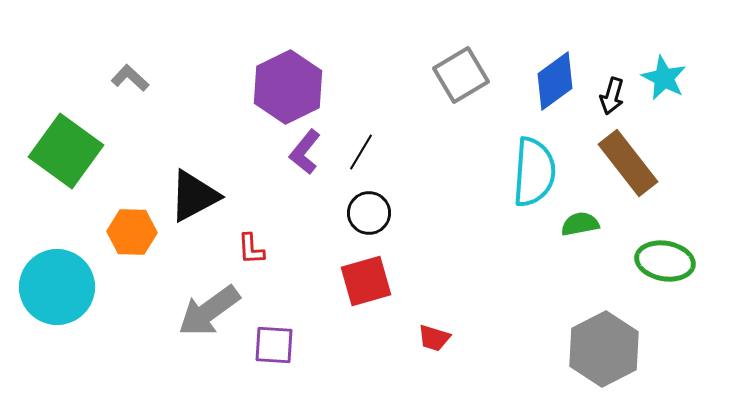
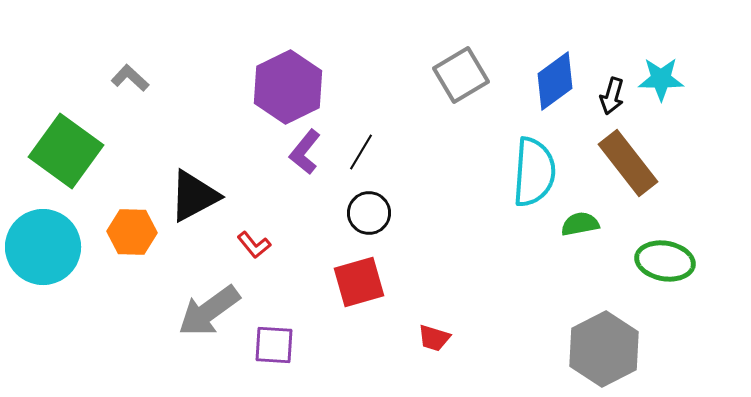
cyan star: moved 3 px left, 1 px down; rotated 27 degrees counterclockwise
red L-shape: moved 3 px right, 4 px up; rotated 36 degrees counterclockwise
red square: moved 7 px left, 1 px down
cyan circle: moved 14 px left, 40 px up
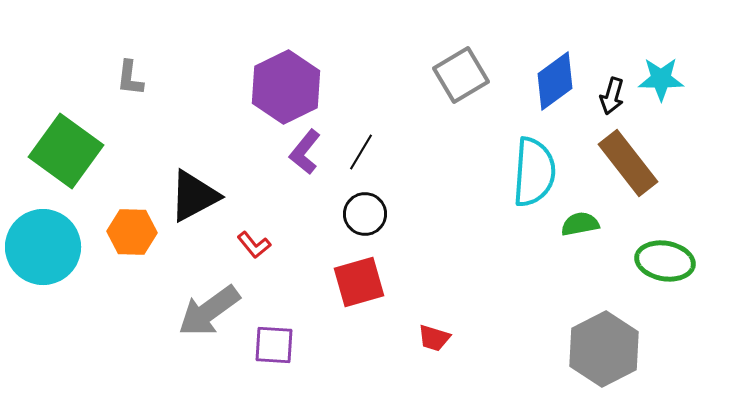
gray L-shape: rotated 126 degrees counterclockwise
purple hexagon: moved 2 px left
black circle: moved 4 px left, 1 px down
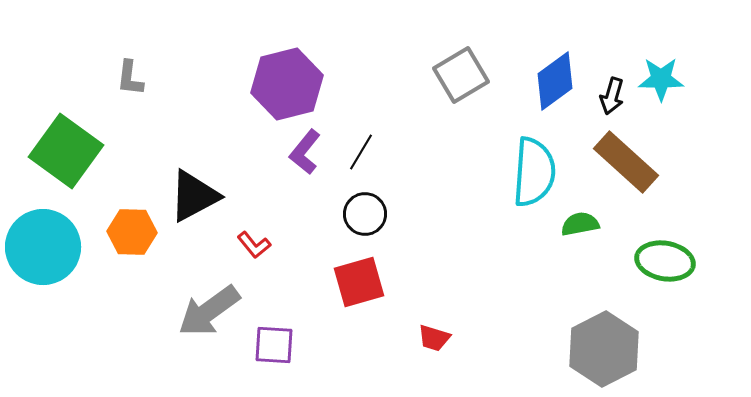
purple hexagon: moved 1 px right, 3 px up; rotated 12 degrees clockwise
brown rectangle: moved 2 px left, 1 px up; rotated 10 degrees counterclockwise
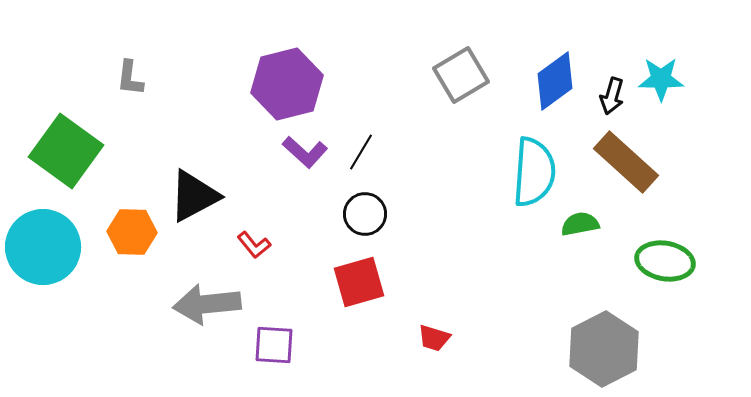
purple L-shape: rotated 87 degrees counterclockwise
gray arrow: moved 2 px left, 7 px up; rotated 30 degrees clockwise
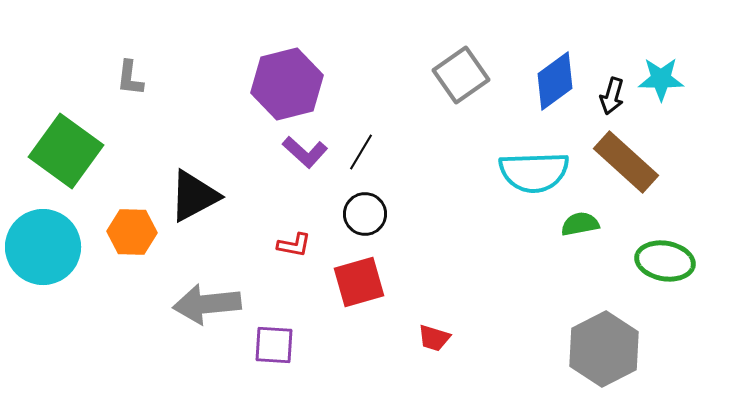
gray square: rotated 4 degrees counterclockwise
cyan semicircle: rotated 84 degrees clockwise
red L-shape: moved 40 px right; rotated 40 degrees counterclockwise
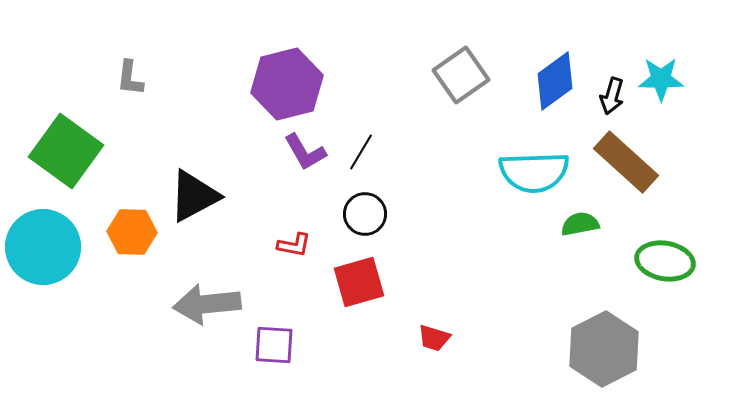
purple L-shape: rotated 18 degrees clockwise
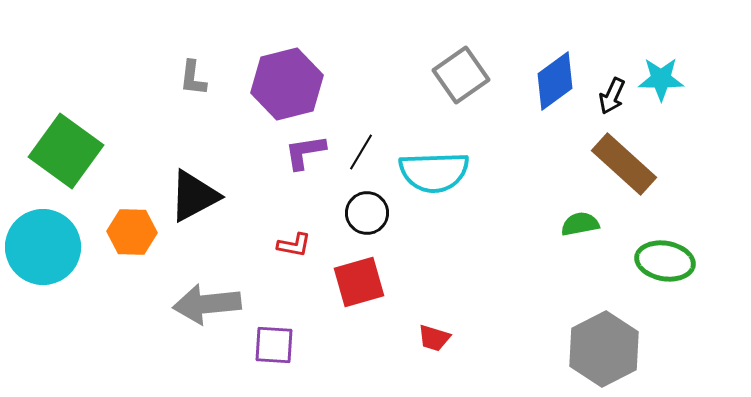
gray L-shape: moved 63 px right
black arrow: rotated 9 degrees clockwise
purple L-shape: rotated 111 degrees clockwise
brown rectangle: moved 2 px left, 2 px down
cyan semicircle: moved 100 px left
black circle: moved 2 px right, 1 px up
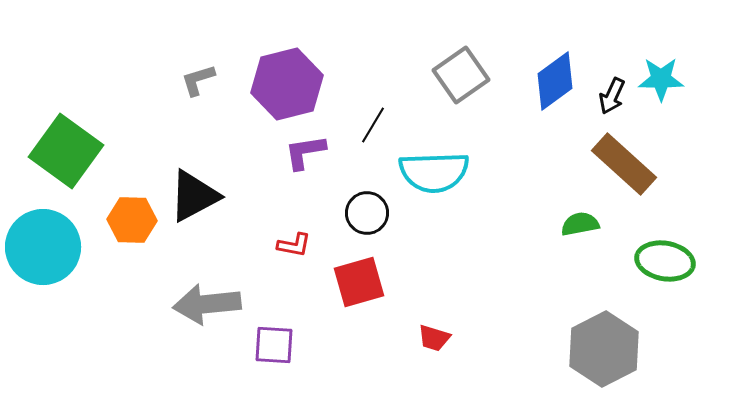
gray L-shape: moved 5 px right, 2 px down; rotated 66 degrees clockwise
black line: moved 12 px right, 27 px up
orange hexagon: moved 12 px up
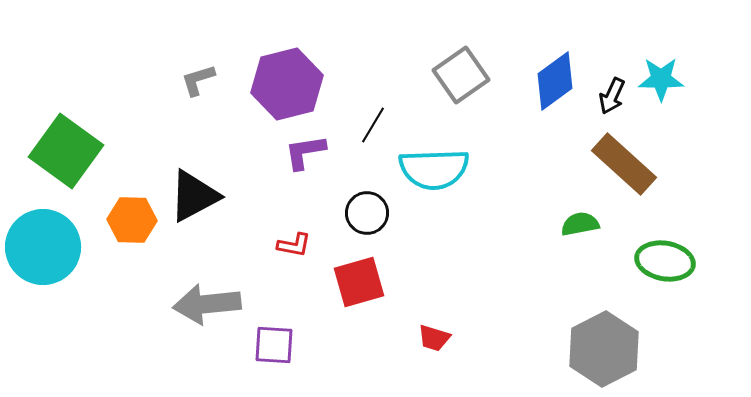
cyan semicircle: moved 3 px up
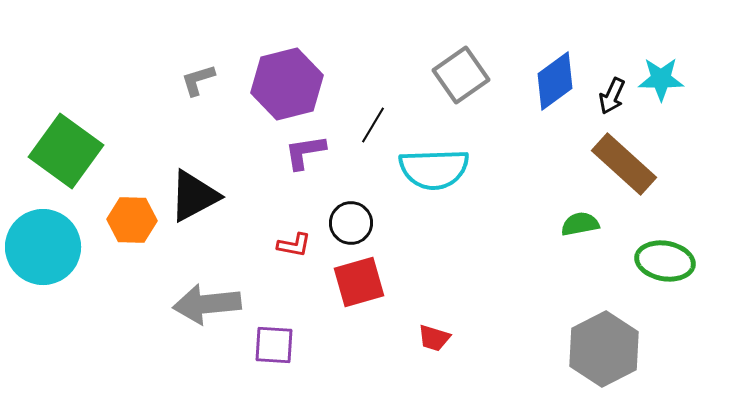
black circle: moved 16 px left, 10 px down
